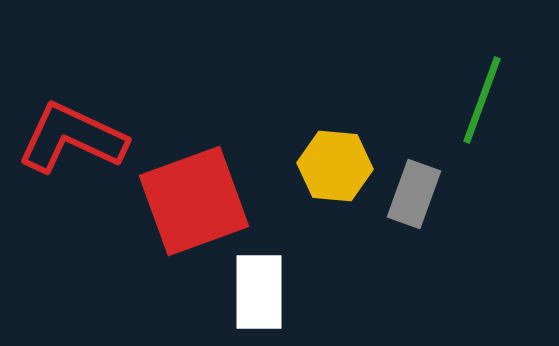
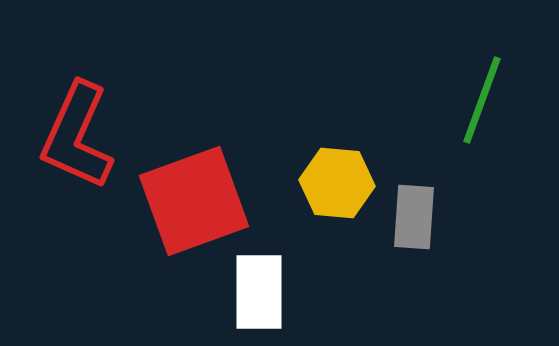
red L-shape: moved 5 px right, 2 px up; rotated 91 degrees counterclockwise
yellow hexagon: moved 2 px right, 17 px down
gray rectangle: moved 23 px down; rotated 16 degrees counterclockwise
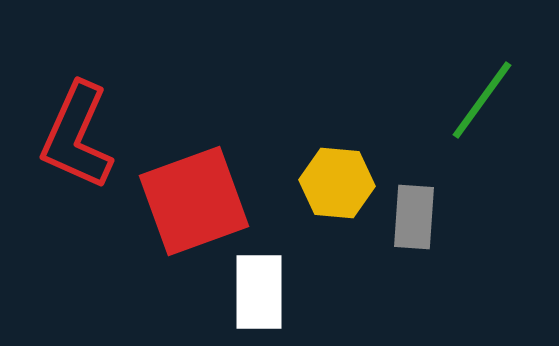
green line: rotated 16 degrees clockwise
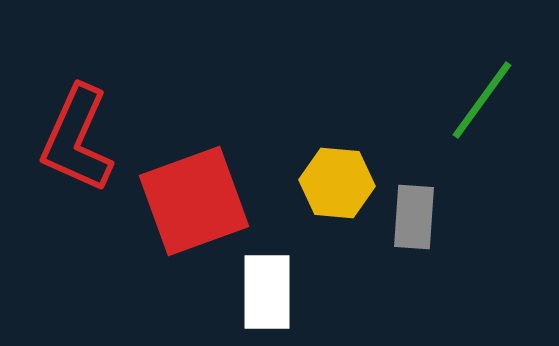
red L-shape: moved 3 px down
white rectangle: moved 8 px right
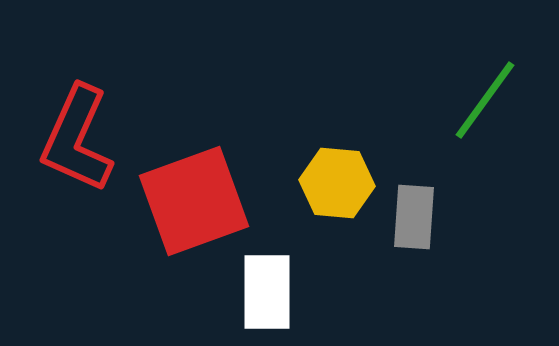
green line: moved 3 px right
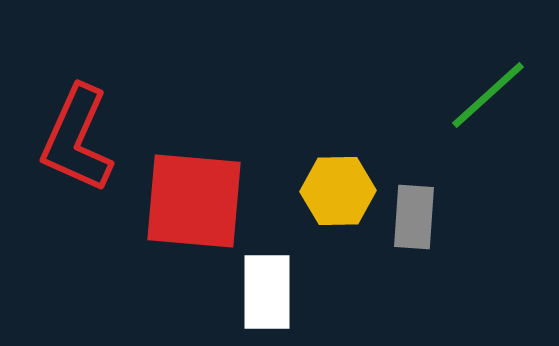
green line: moved 3 px right, 5 px up; rotated 12 degrees clockwise
yellow hexagon: moved 1 px right, 8 px down; rotated 6 degrees counterclockwise
red square: rotated 25 degrees clockwise
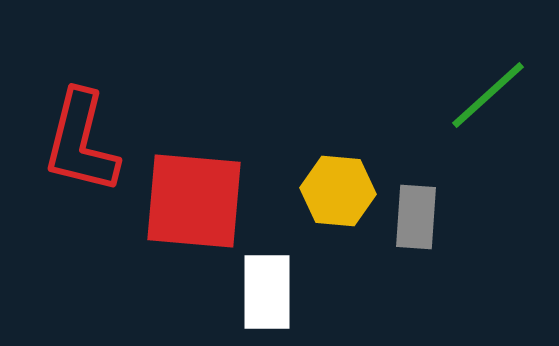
red L-shape: moved 4 px right, 3 px down; rotated 10 degrees counterclockwise
yellow hexagon: rotated 6 degrees clockwise
gray rectangle: moved 2 px right
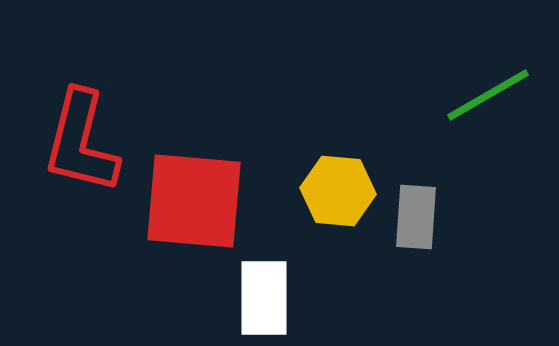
green line: rotated 12 degrees clockwise
white rectangle: moved 3 px left, 6 px down
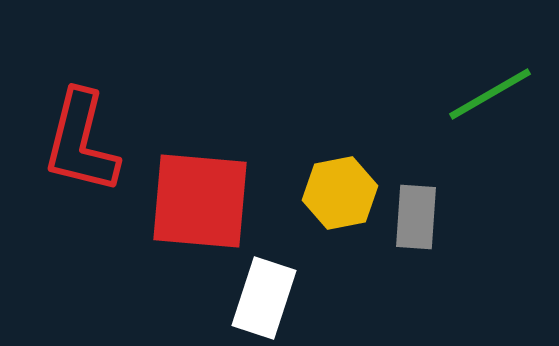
green line: moved 2 px right, 1 px up
yellow hexagon: moved 2 px right, 2 px down; rotated 16 degrees counterclockwise
red square: moved 6 px right
white rectangle: rotated 18 degrees clockwise
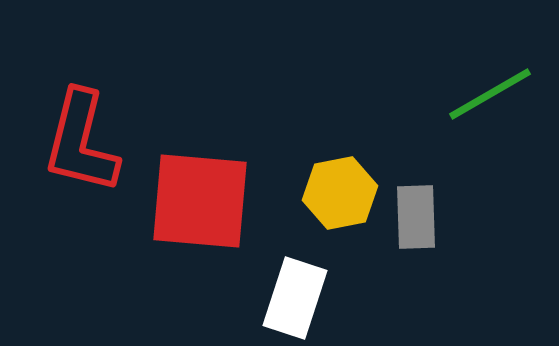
gray rectangle: rotated 6 degrees counterclockwise
white rectangle: moved 31 px right
